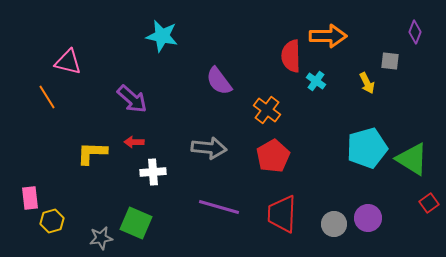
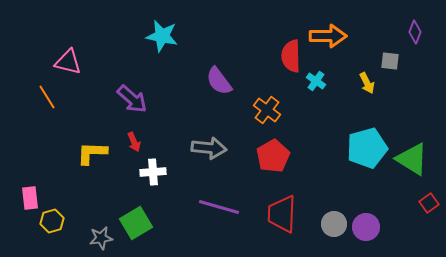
red arrow: rotated 114 degrees counterclockwise
purple circle: moved 2 px left, 9 px down
green square: rotated 36 degrees clockwise
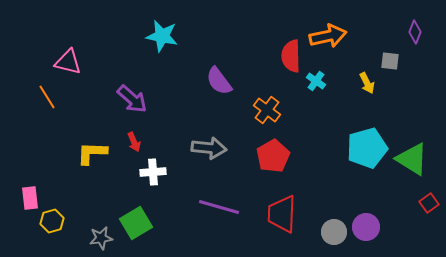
orange arrow: rotated 12 degrees counterclockwise
gray circle: moved 8 px down
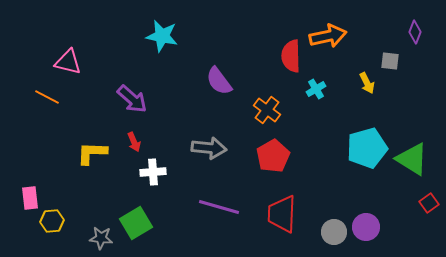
cyan cross: moved 8 px down; rotated 24 degrees clockwise
orange line: rotated 30 degrees counterclockwise
yellow hexagon: rotated 10 degrees clockwise
gray star: rotated 15 degrees clockwise
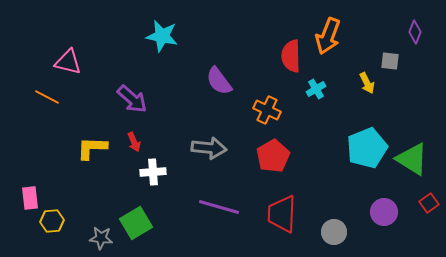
orange arrow: rotated 123 degrees clockwise
orange cross: rotated 12 degrees counterclockwise
cyan pentagon: rotated 6 degrees counterclockwise
yellow L-shape: moved 5 px up
purple circle: moved 18 px right, 15 px up
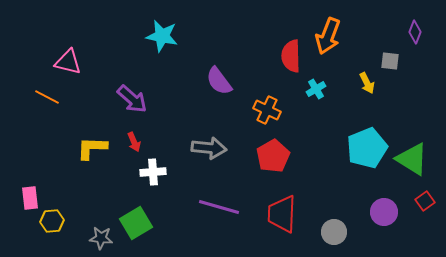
red square: moved 4 px left, 2 px up
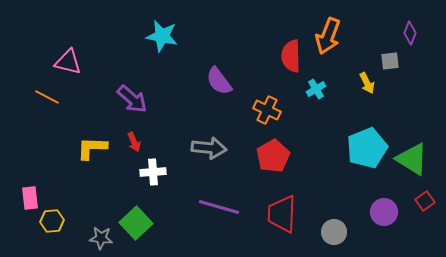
purple diamond: moved 5 px left, 1 px down
gray square: rotated 12 degrees counterclockwise
green square: rotated 12 degrees counterclockwise
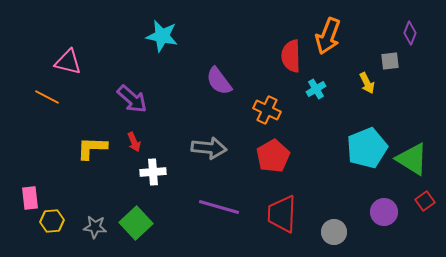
gray star: moved 6 px left, 11 px up
